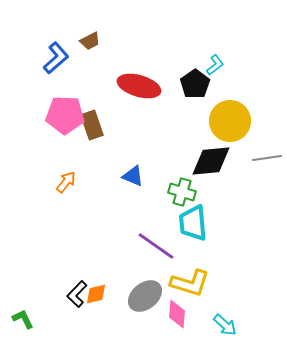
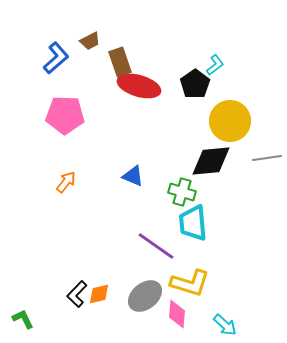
brown rectangle: moved 28 px right, 63 px up
orange diamond: moved 3 px right
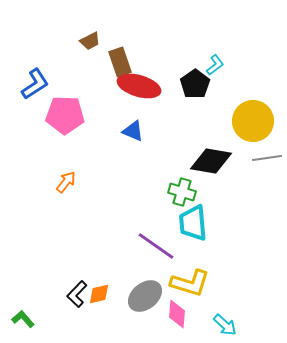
blue L-shape: moved 21 px left, 26 px down; rotated 8 degrees clockwise
yellow circle: moved 23 px right
black diamond: rotated 15 degrees clockwise
blue triangle: moved 45 px up
green L-shape: rotated 15 degrees counterclockwise
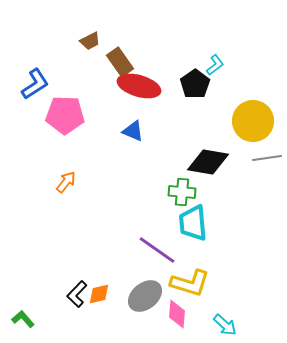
brown rectangle: rotated 16 degrees counterclockwise
black diamond: moved 3 px left, 1 px down
green cross: rotated 12 degrees counterclockwise
purple line: moved 1 px right, 4 px down
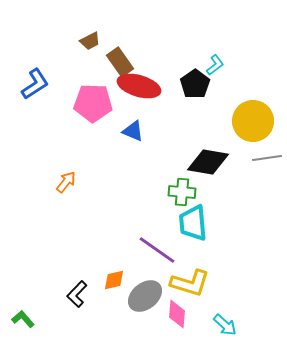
pink pentagon: moved 28 px right, 12 px up
orange diamond: moved 15 px right, 14 px up
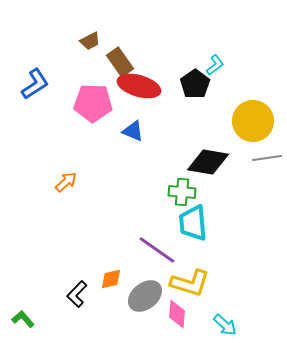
orange arrow: rotated 10 degrees clockwise
orange diamond: moved 3 px left, 1 px up
